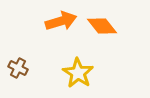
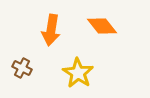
orange arrow: moved 10 px left, 9 px down; rotated 116 degrees clockwise
brown cross: moved 4 px right
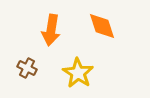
orange diamond: rotated 20 degrees clockwise
brown cross: moved 5 px right
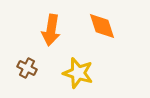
yellow star: rotated 16 degrees counterclockwise
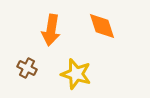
yellow star: moved 2 px left, 1 px down
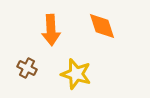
orange arrow: rotated 12 degrees counterclockwise
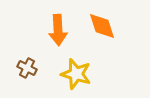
orange arrow: moved 7 px right
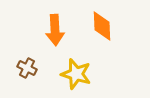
orange diamond: rotated 16 degrees clockwise
orange arrow: moved 3 px left
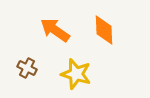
orange diamond: moved 2 px right, 4 px down
orange arrow: rotated 128 degrees clockwise
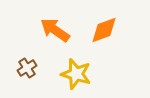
orange diamond: rotated 72 degrees clockwise
brown cross: rotated 30 degrees clockwise
